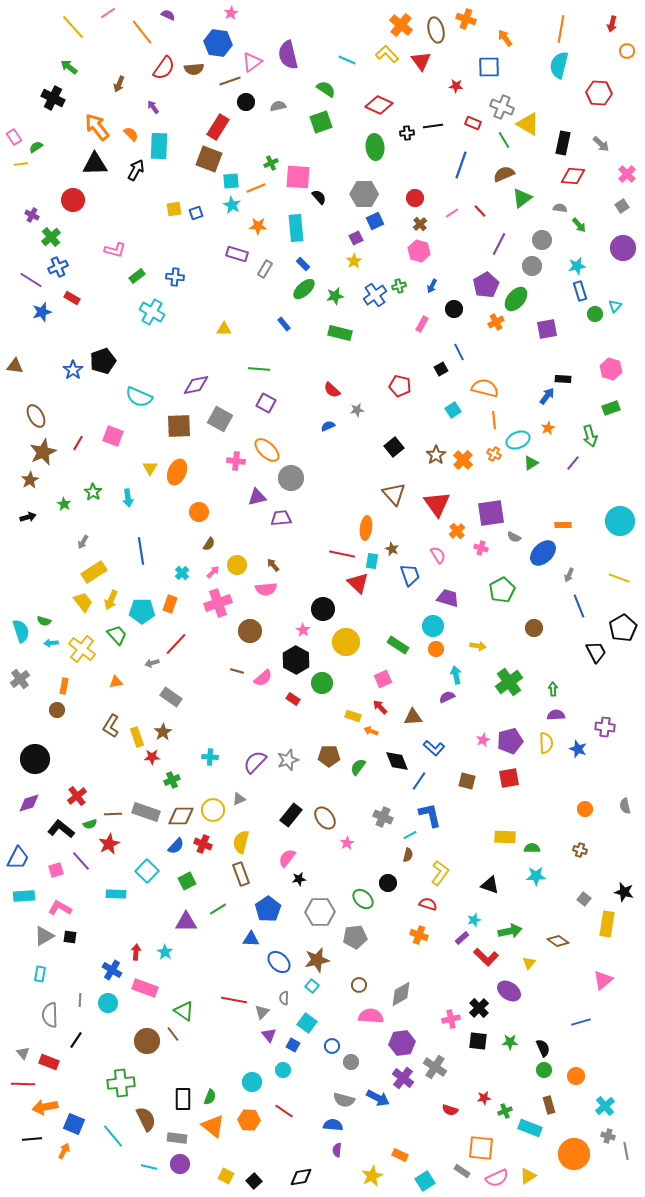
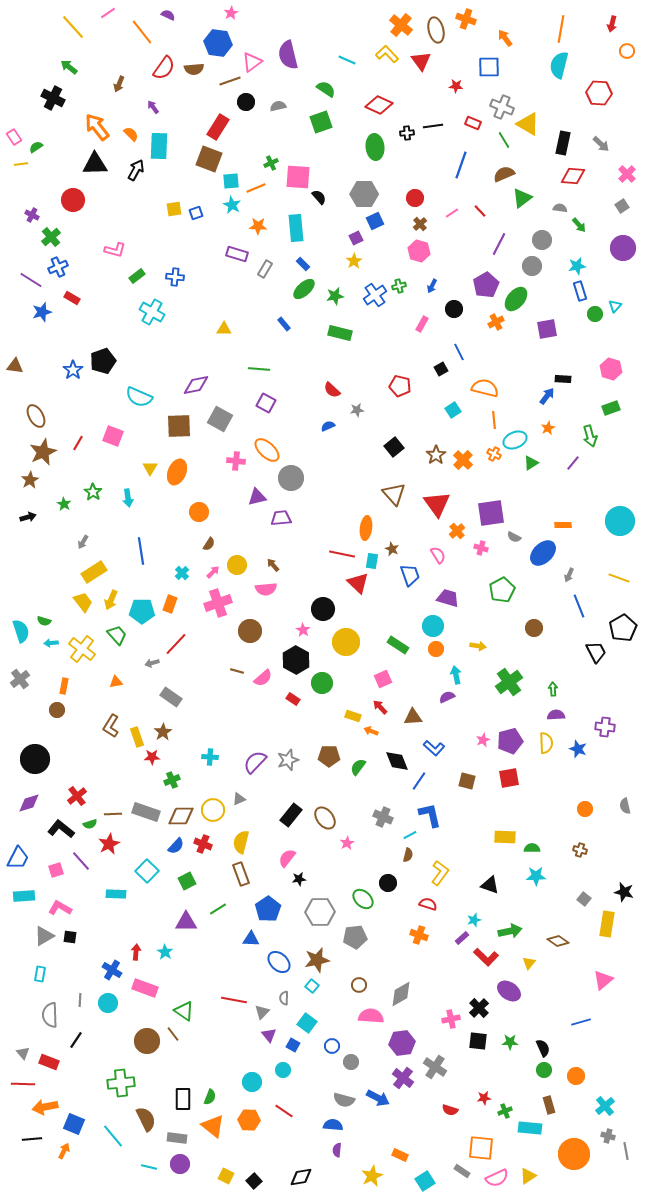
cyan ellipse at (518, 440): moved 3 px left
cyan rectangle at (530, 1128): rotated 15 degrees counterclockwise
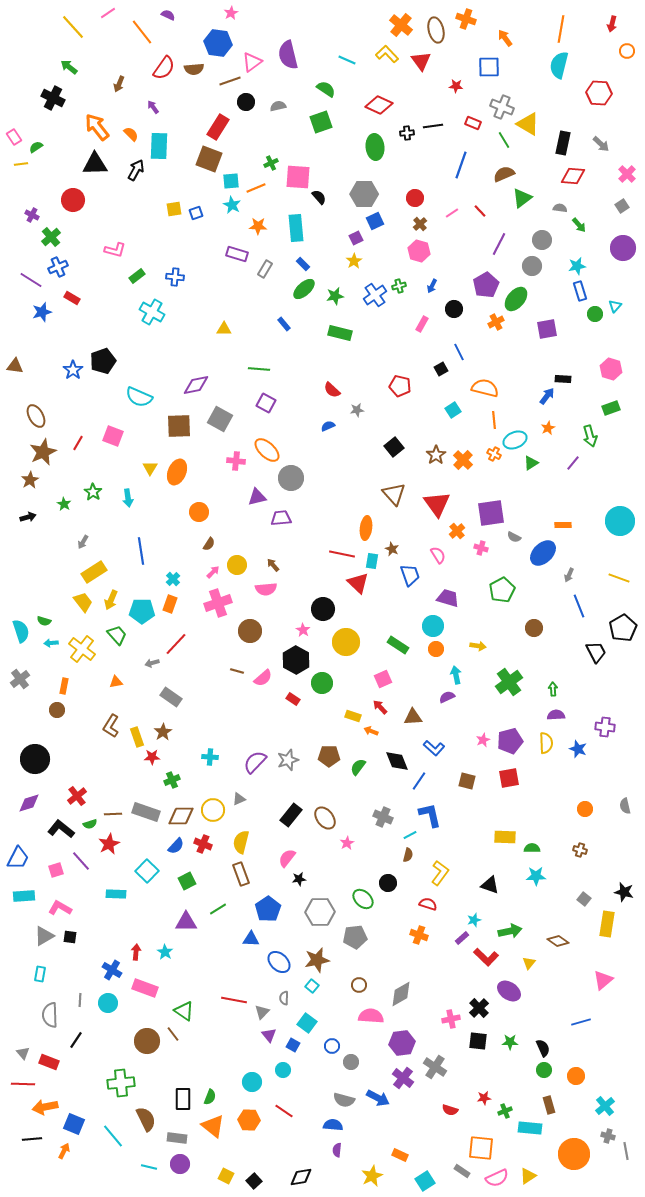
cyan cross at (182, 573): moved 9 px left, 6 px down
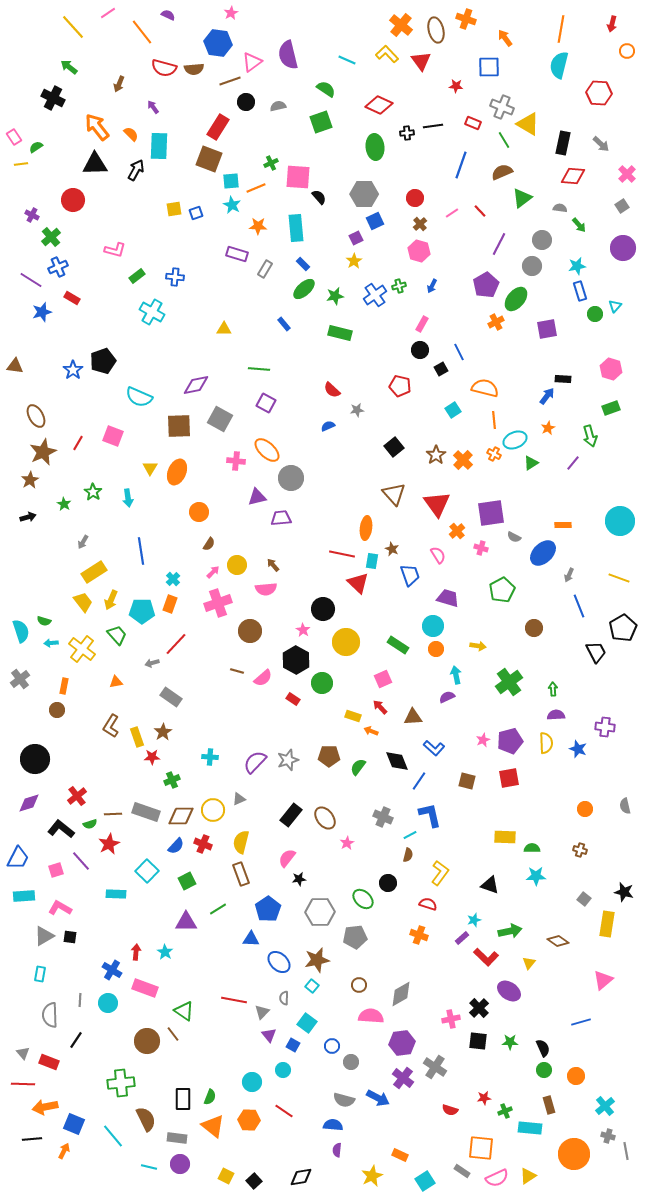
red semicircle at (164, 68): rotated 70 degrees clockwise
brown semicircle at (504, 174): moved 2 px left, 2 px up
black circle at (454, 309): moved 34 px left, 41 px down
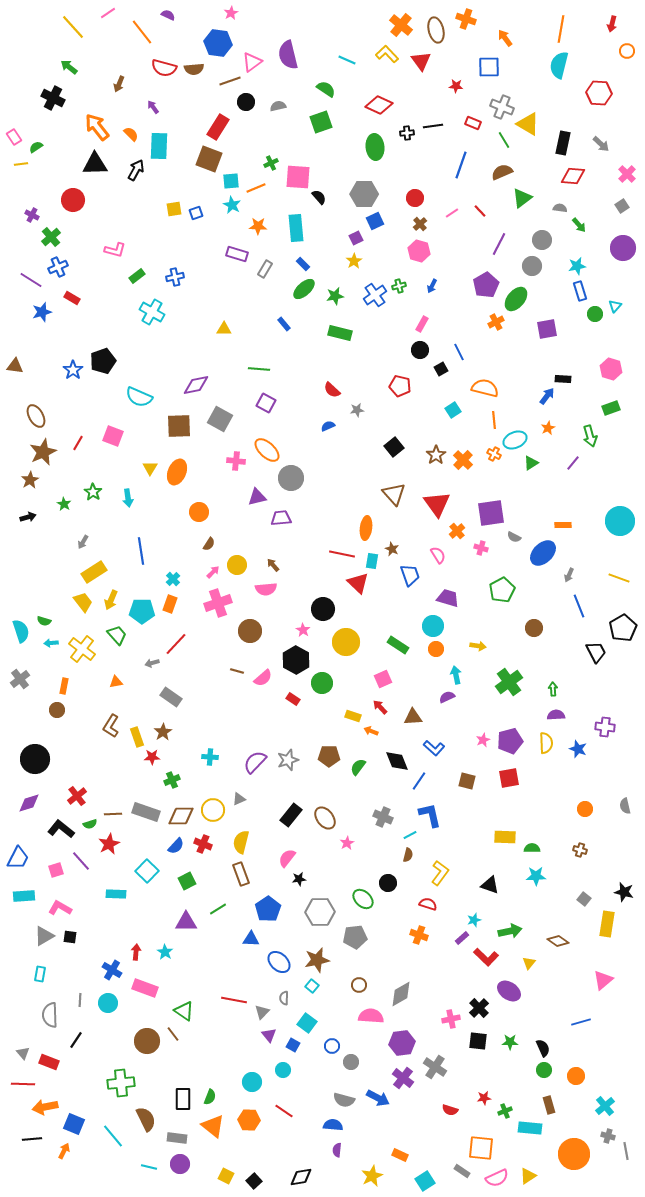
blue cross at (175, 277): rotated 18 degrees counterclockwise
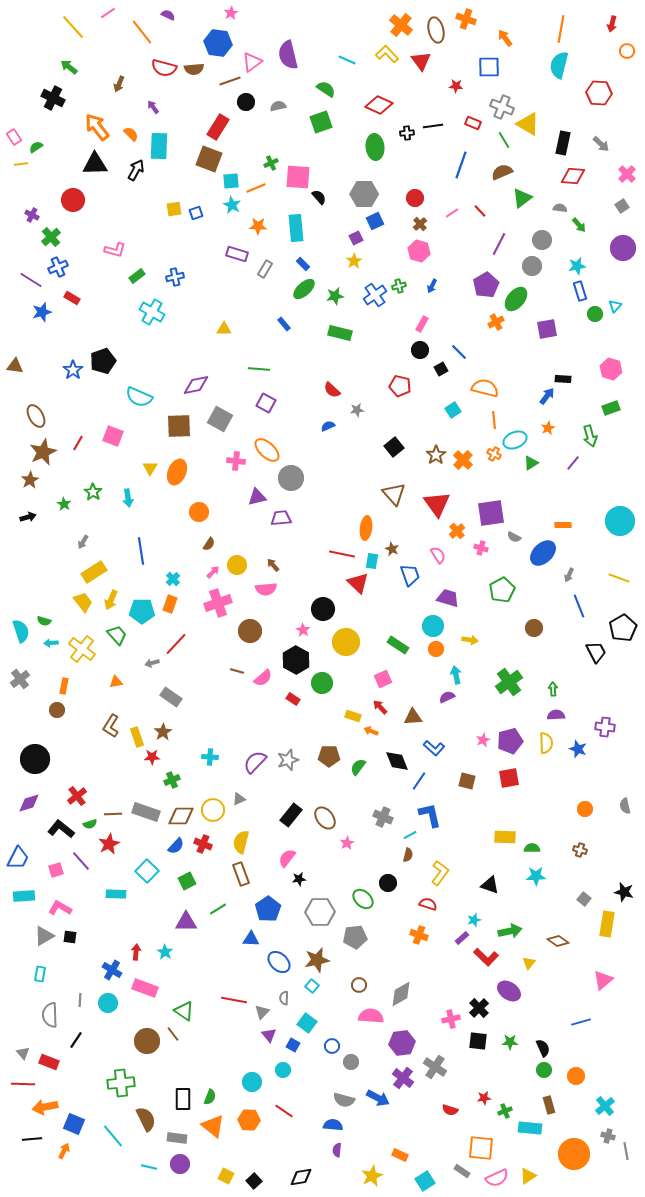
blue line at (459, 352): rotated 18 degrees counterclockwise
yellow arrow at (478, 646): moved 8 px left, 6 px up
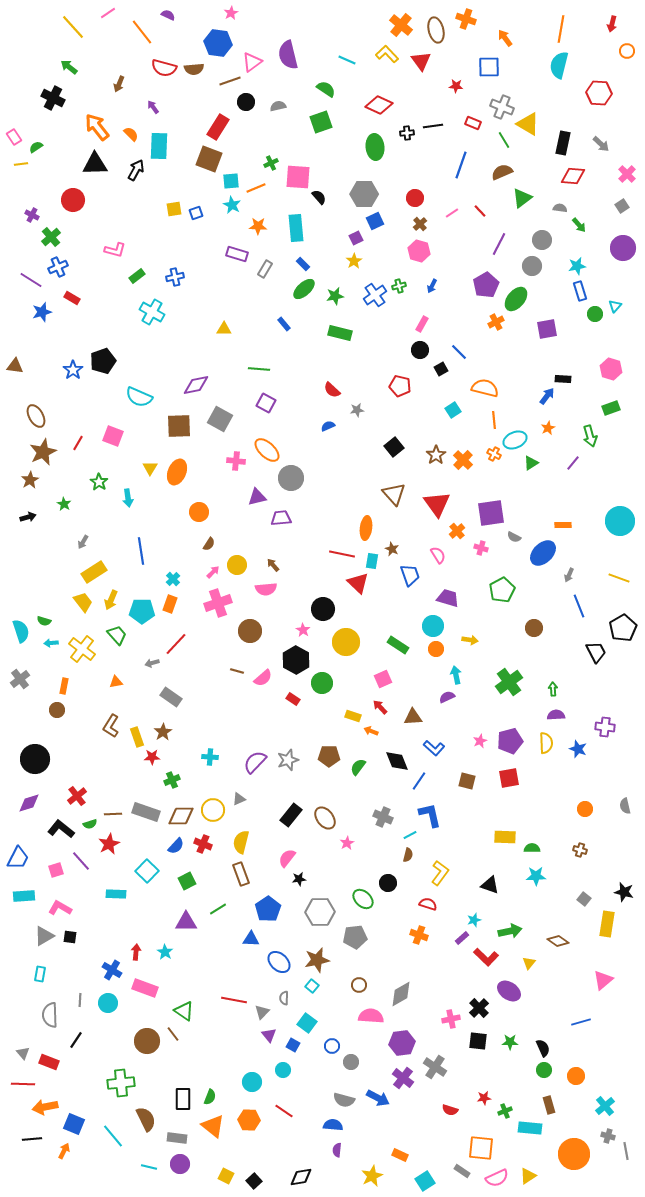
green star at (93, 492): moved 6 px right, 10 px up
pink star at (483, 740): moved 3 px left, 1 px down
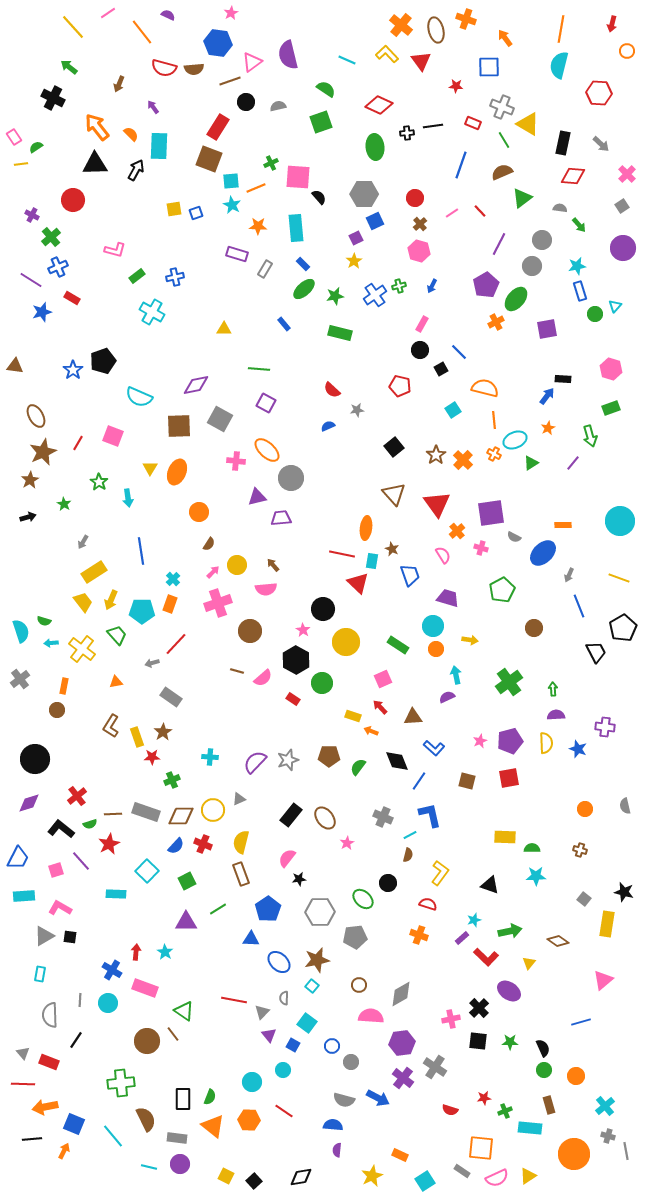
pink semicircle at (438, 555): moved 5 px right
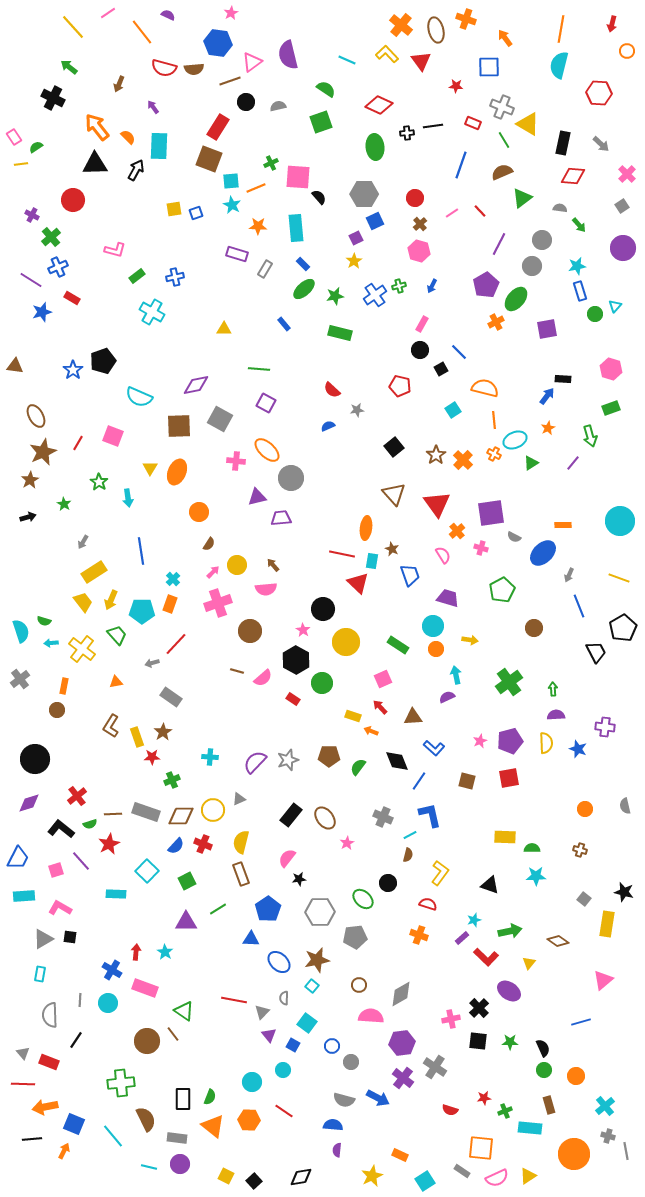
orange semicircle at (131, 134): moved 3 px left, 3 px down
gray triangle at (44, 936): moved 1 px left, 3 px down
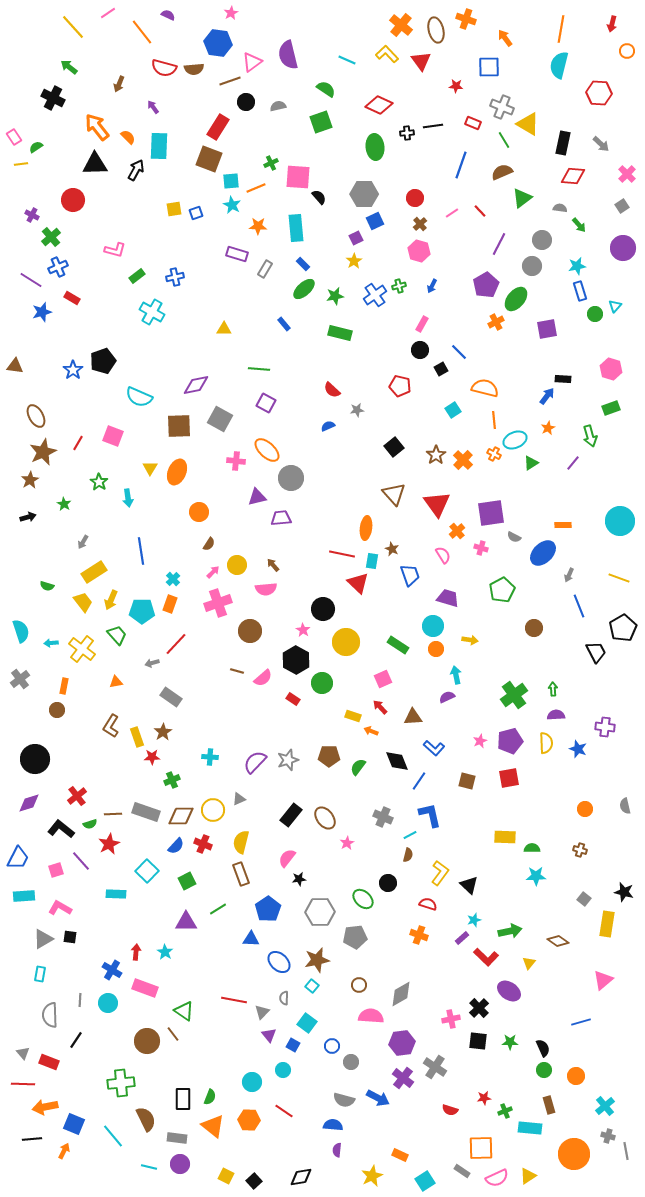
green semicircle at (44, 621): moved 3 px right, 35 px up
green cross at (509, 682): moved 5 px right, 13 px down
black triangle at (490, 885): moved 21 px left; rotated 24 degrees clockwise
orange square at (481, 1148): rotated 8 degrees counterclockwise
